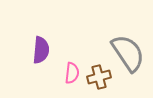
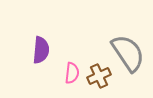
brown cross: moved 1 px up; rotated 10 degrees counterclockwise
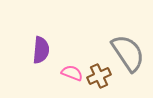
pink semicircle: rotated 75 degrees counterclockwise
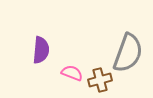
gray semicircle: rotated 54 degrees clockwise
brown cross: moved 1 px right, 4 px down; rotated 10 degrees clockwise
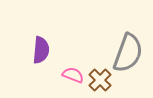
pink semicircle: moved 1 px right, 2 px down
brown cross: rotated 30 degrees counterclockwise
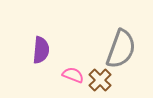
gray semicircle: moved 7 px left, 4 px up
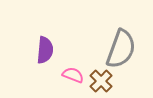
purple semicircle: moved 4 px right
brown cross: moved 1 px right, 1 px down
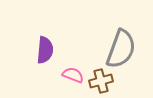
brown cross: rotated 30 degrees clockwise
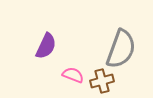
purple semicircle: moved 1 px right, 4 px up; rotated 20 degrees clockwise
brown cross: moved 1 px right
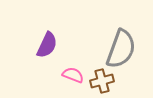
purple semicircle: moved 1 px right, 1 px up
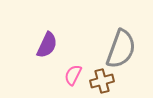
pink semicircle: rotated 85 degrees counterclockwise
